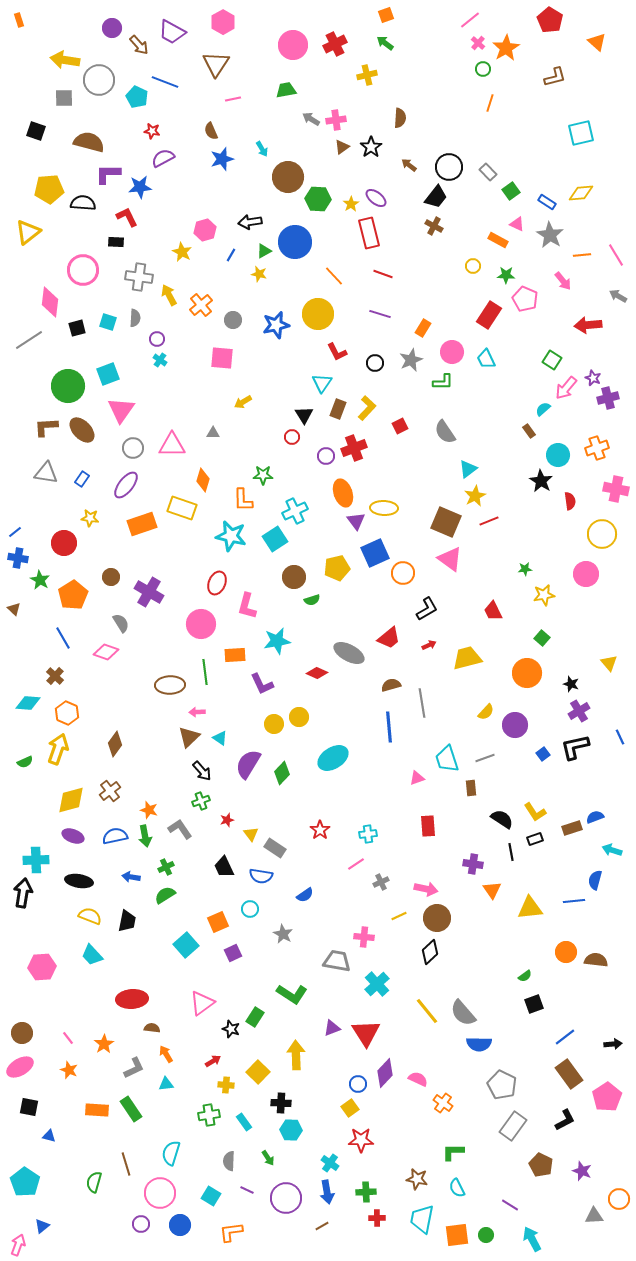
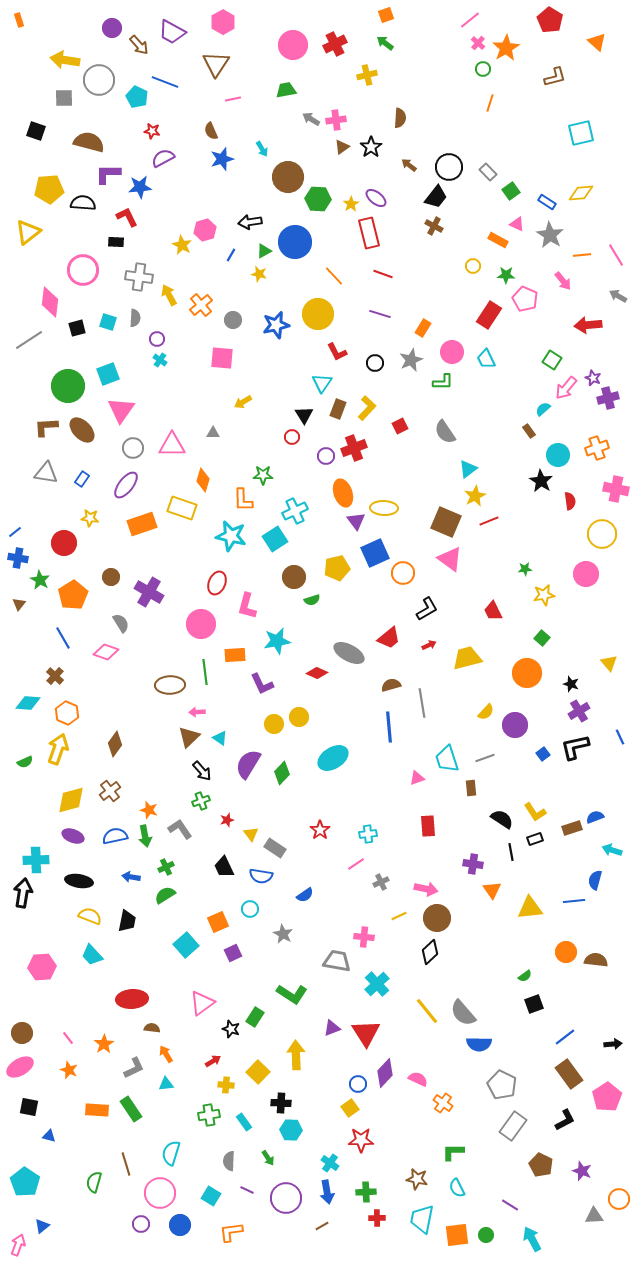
yellow star at (182, 252): moved 7 px up
brown triangle at (14, 609): moved 5 px right, 5 px up; rotated 24 degrees clockwise
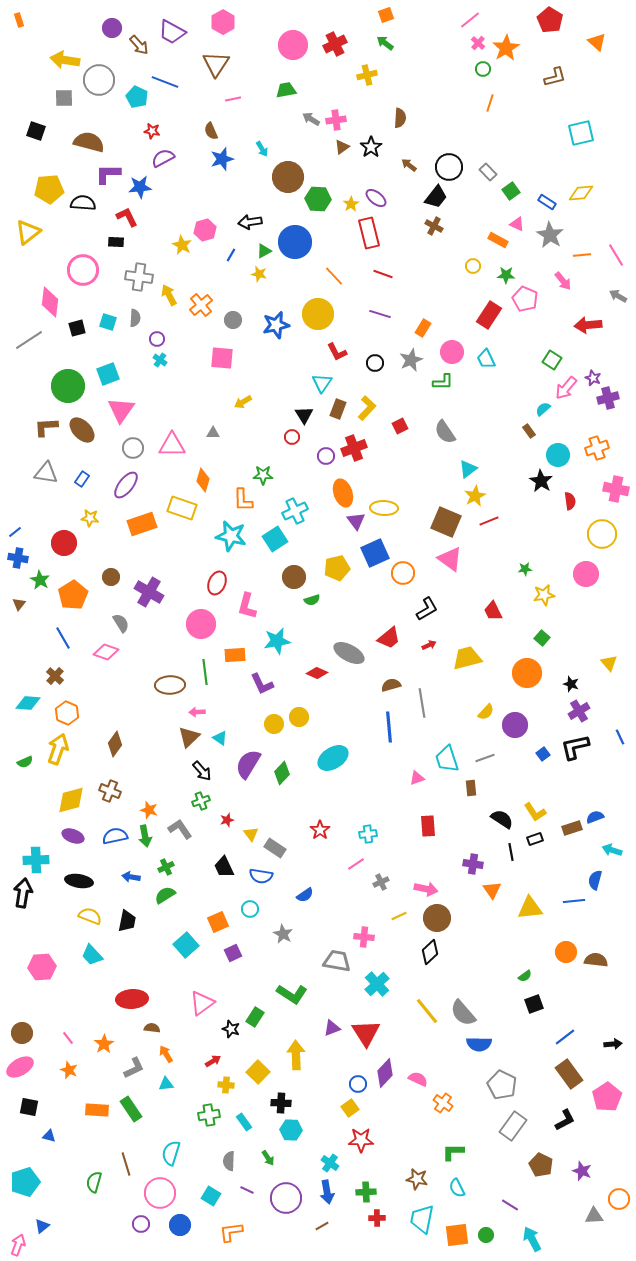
brown cross at (110, 791): rotated 30 degrees counterclockwise
cyan pentagon at (25, 1182): rotated 20 degrees clockwise
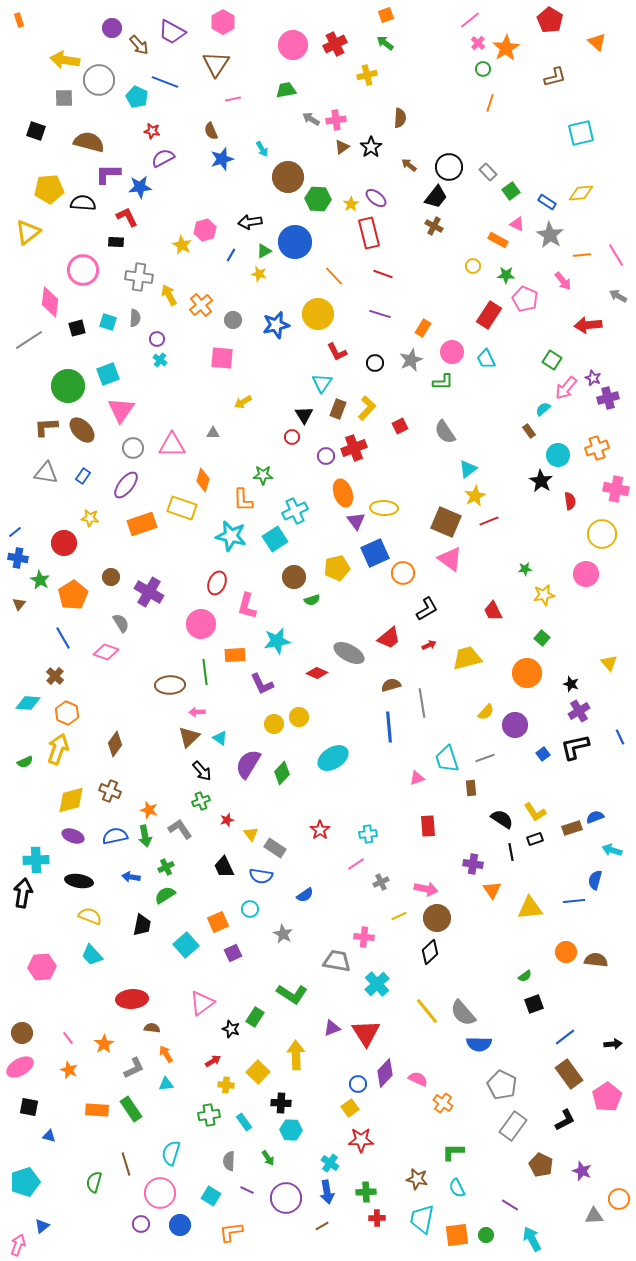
blue rectangle at (82, 479): moved 1 px right, 3 px up
black trapezoid at (127, 921): moved 15 px right, 4 px down
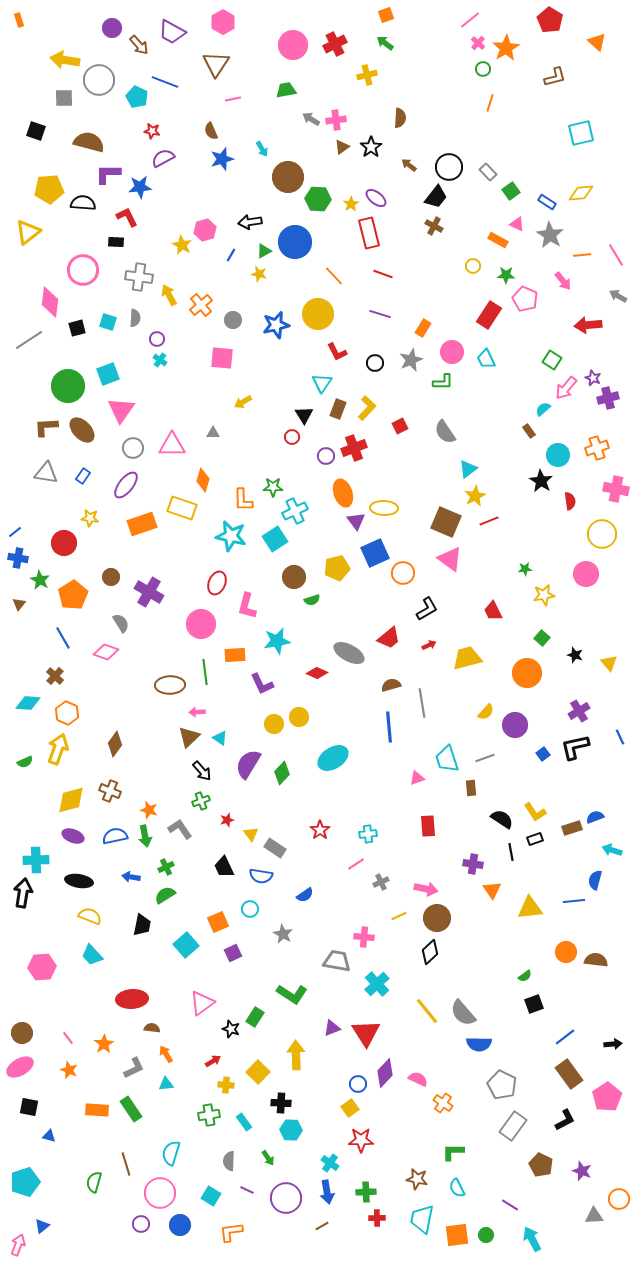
green star at (263, 475): moved 10 px right, 12 px down
black star at (571, 684): moved 4 px right, 29 px up
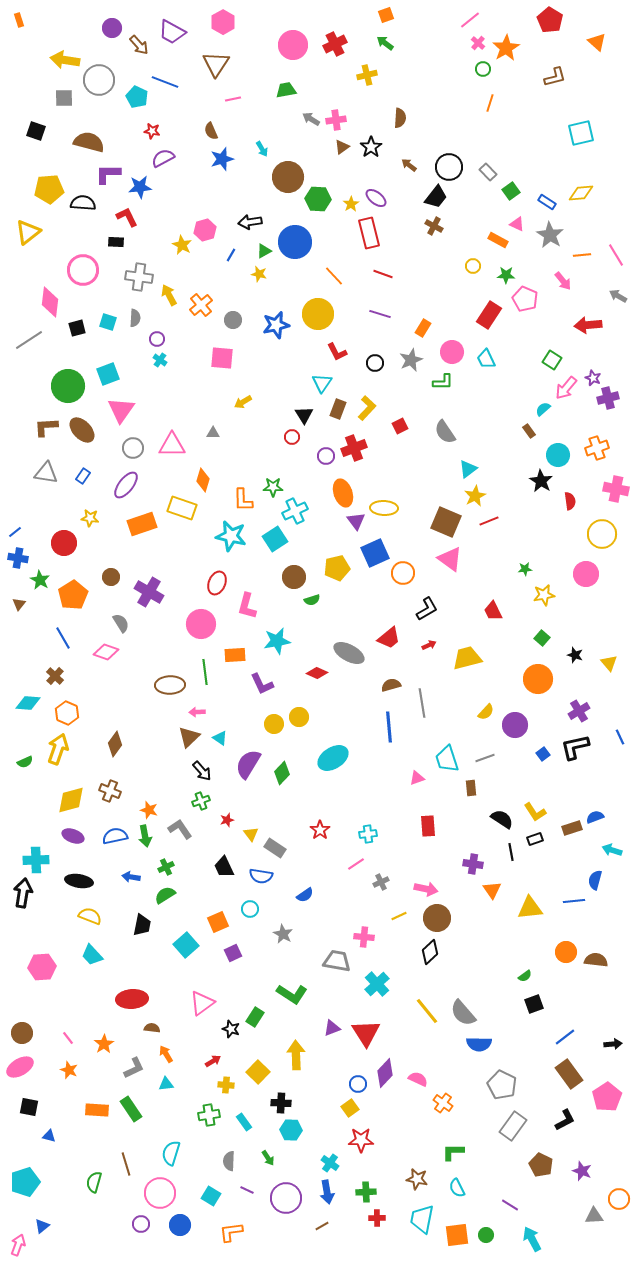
orange circle at (527, 673): moved 11 px right, 6 px down
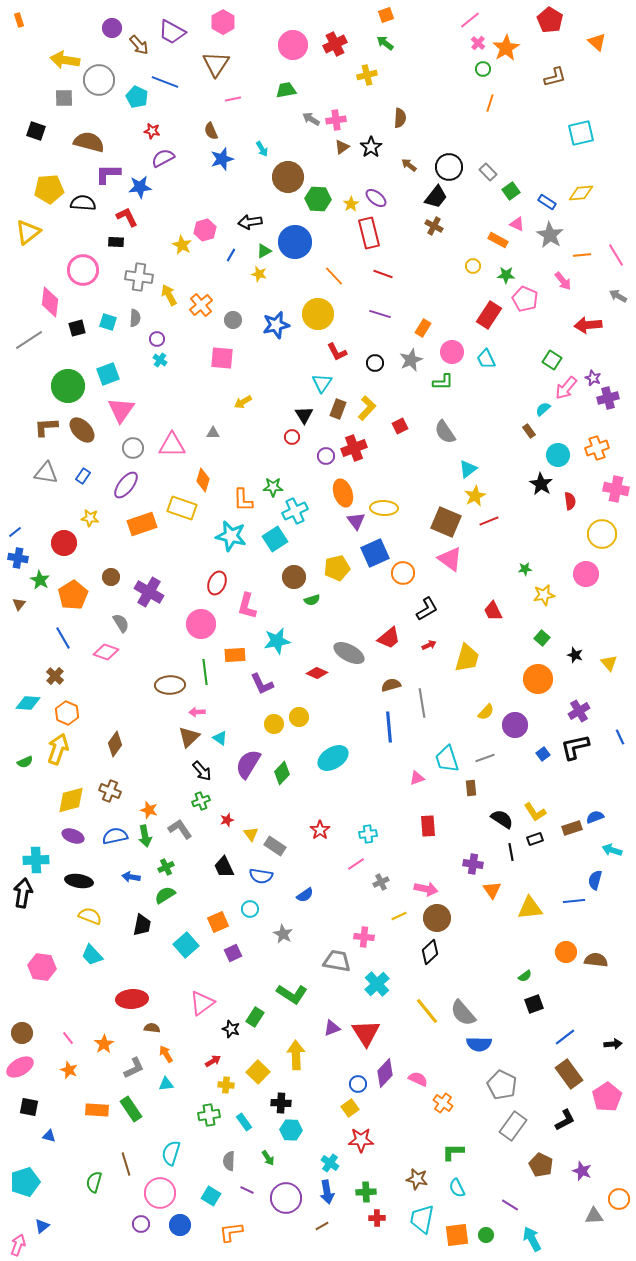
black star at (541, 481): moved 3 px down
yellow trapezoid at (467, 658): rotated 120 degrees clockwise
gray rectangle at (275, 848): moved 2 px up
pink hexagon at (42, 967): rotated 12 degrees clockwise
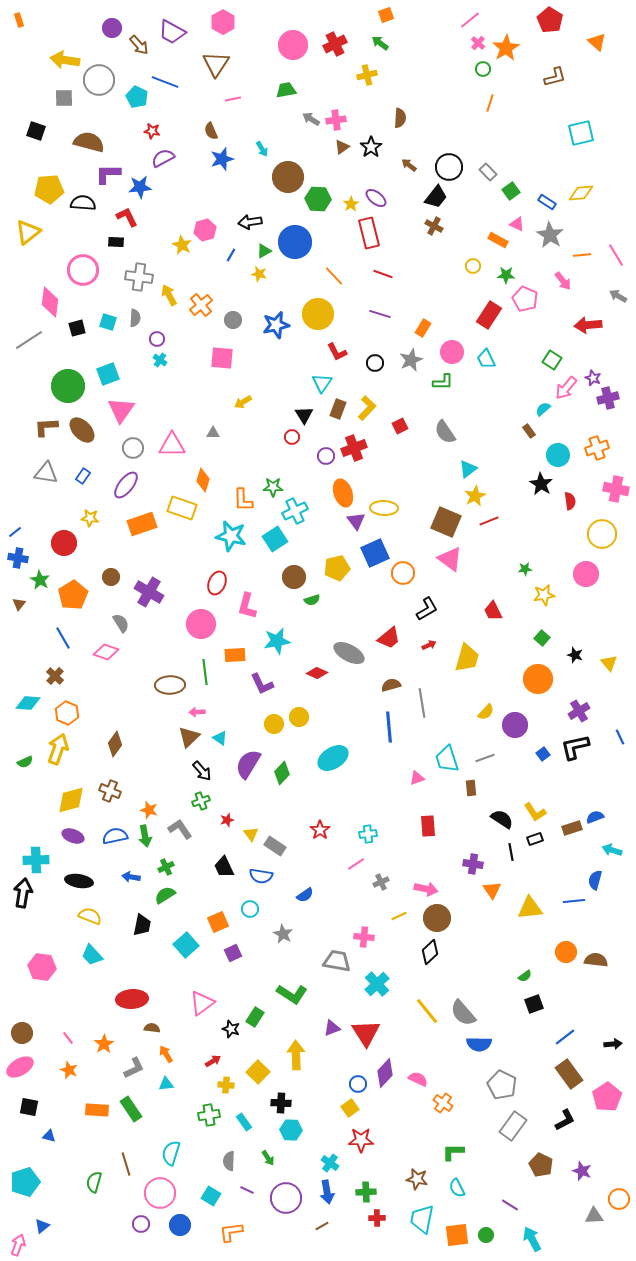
green arrow at (385, 43): moved 5 px left
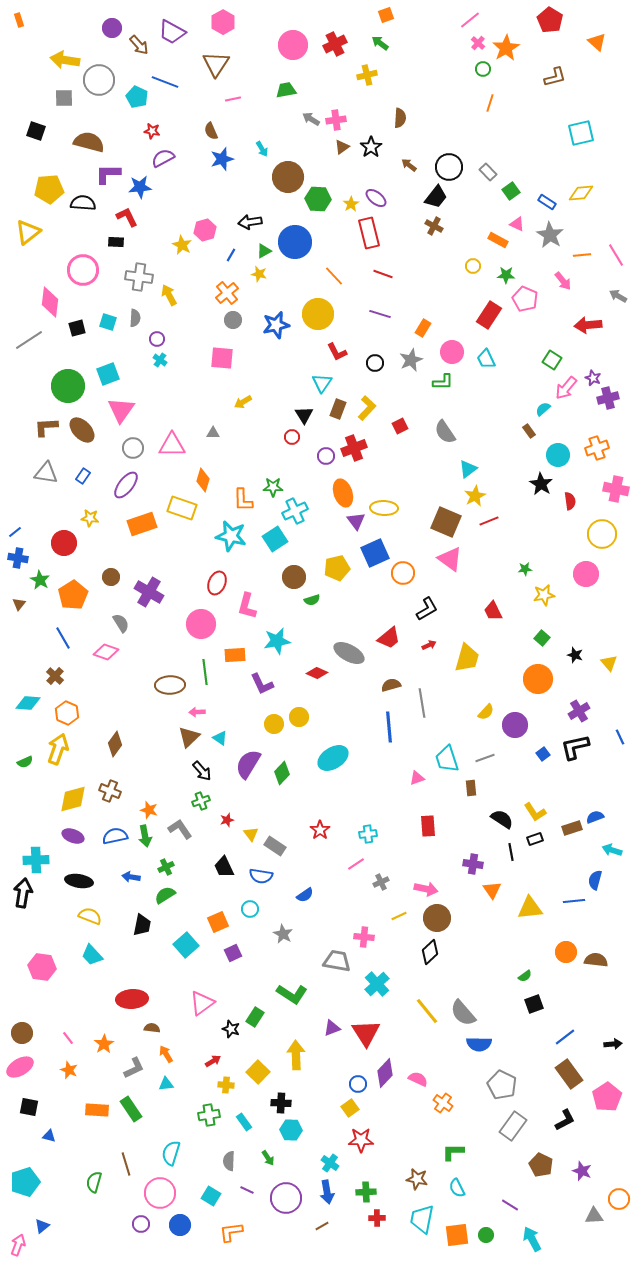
orange cross at (201, 305): moved 26 px right, 12 px up
yellow diamond at (71, 800): moved 2 px right, 1 px up
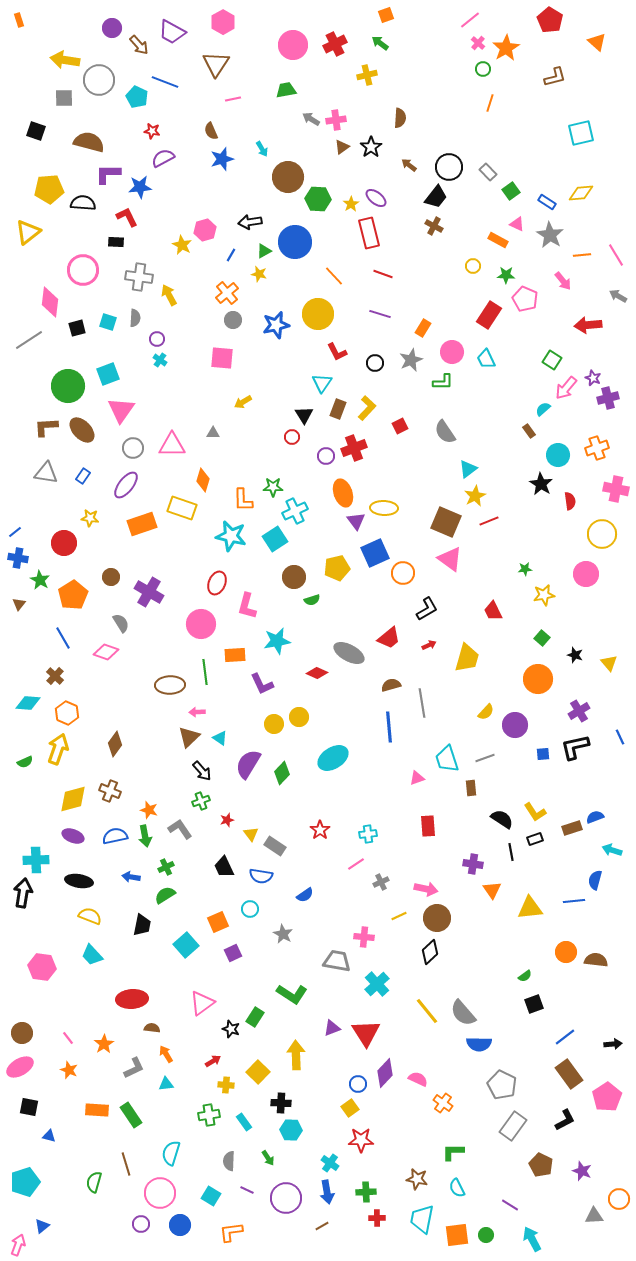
blue square at (543, 754): rotated 32 degrees clockwise
green rectangle at (131, 1109): moved 6 px down
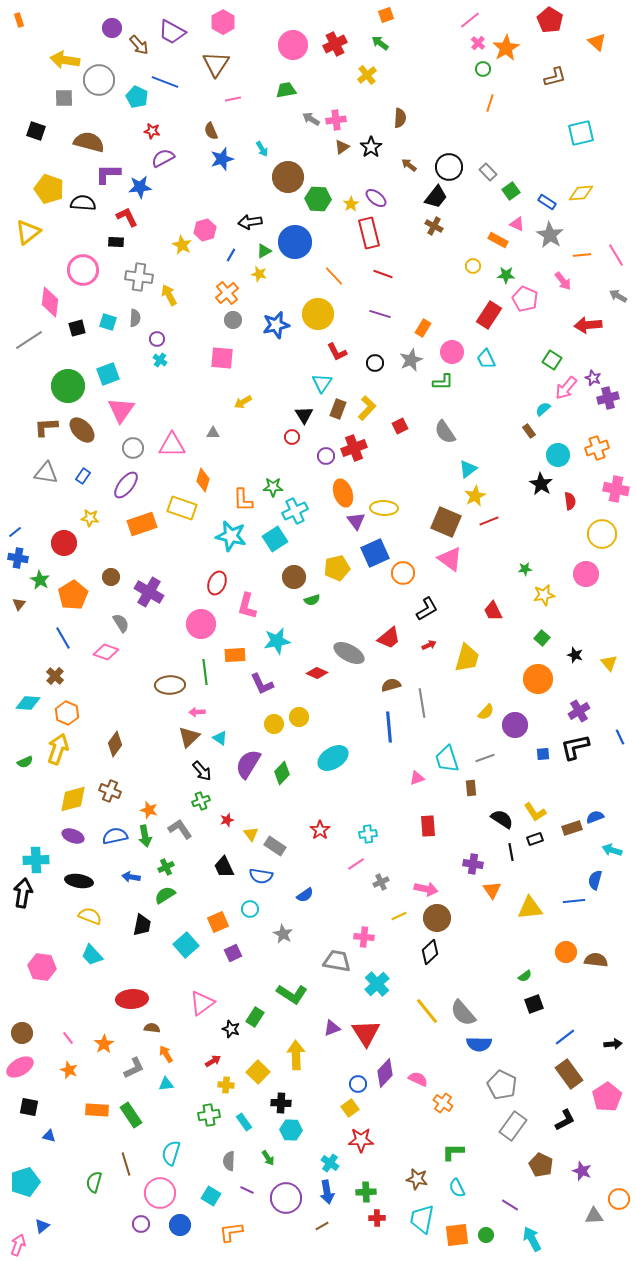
yellow cross at (367, 75): rotated 24 degrees counterclockwise
yellow pentagon at (49, 189): rotated 24 degrees clockwise
